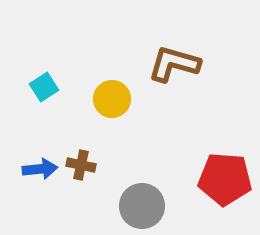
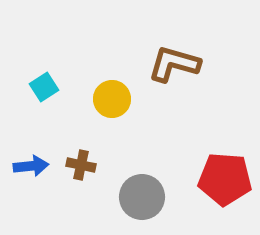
blue arrow: moved 9 px left, 3 px up
gray circle: moved 9 px up
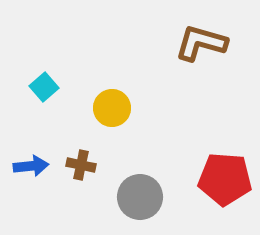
brown L-shape: moved 27 px right, 21 px up
cyan square: rotated 8 degrees counterclockwise
yellow circle: moved 9 px down
gray circle: moved 2 px left
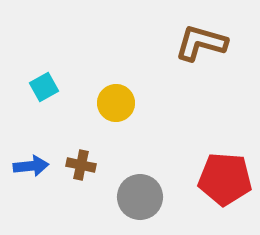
cyan square: rotated 12 degrees clockwise
yellow circle: moved 4 px right, 5 px up
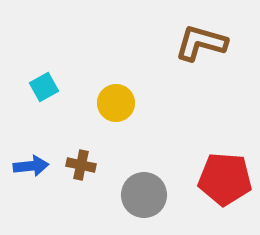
gray circle: moved 4 px right, 2 px up
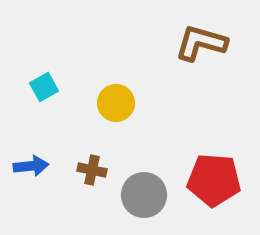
brown cross: moved 11 px right, 5 px down
red pentagon: moved 11 px left, 1 px down
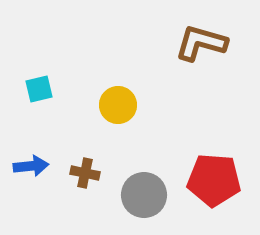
cyan square: moved 5 px left, 2 px down; rotated 16 degrees clockwise
yellow circle: moved 2 px right, 2 px down
brown cross: moved 7 px left, 3 px down
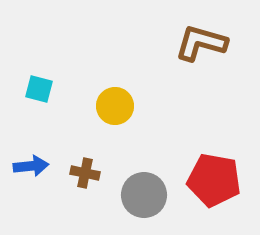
cyan square: rotated 28 degrees clockwise
yellow circle: moved 3 px left, 1 px down
red pentagon: rotated 6 degrees clockwise
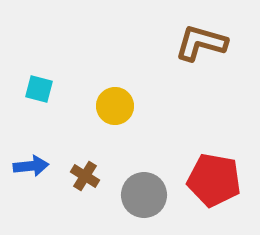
brown cross: moved 3 px down; rotated 20 degrees clockwise
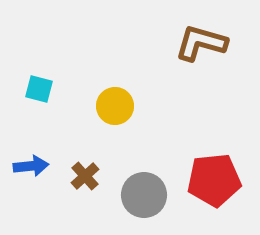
brown cross: rotated 16 degrees clockwise
red pentagon: rotated 16 degrees counterclockwise
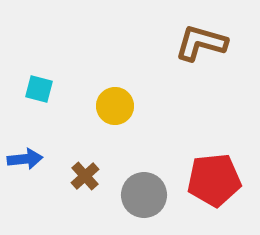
blue arrow: moved 6 px left, 7 px up
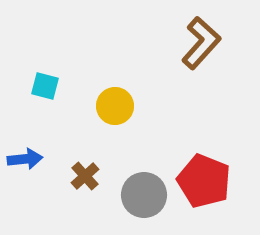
brown L-shape: rotated 116 degrees clockwise
cyan square: moved 6 px right, 3 px up
red pentagon: moved 10 px left, 1 px down; rotated 28 degrees clockwise
